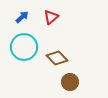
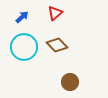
red triangle: moved 4 px right, 4 px up
brown diamond: moved 13 px up
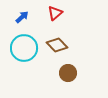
cyan circle: moved 1 px down
brown circle: moved 2 px left, 9 px up
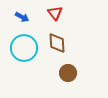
red triangle: rotated 28 degrees counterclockwise
blue arrow: rotated 72 degrees clockwise
brown diamond: moved 2 px up; rotated 40 degrees clockwise
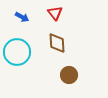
cyan circle: moved 7 px left, 4 px down
brown circle: moved 1 px right, 2 px down
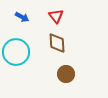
red triangle: moved 1 px right, 3 px down
cyan circle: moved 1 px left
brown circle: moved 3 px left, 1 px up
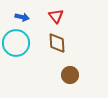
blue arrow: rotated 16 degrees counterclockwise
cyan circle: moved 9 px up
brown circle: moved 4 px right, 1 px down
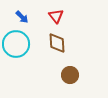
blue arrow: rotated 32 degrees clockwise
cyan circle: moved 1 px down
